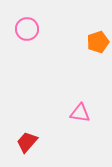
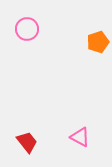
pink triangle: moved 24 px down; rotated 20 degrees clockwise
red trapezoid: rotated 100 degrees clockwise
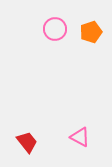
pink circle: moved 28 px right
orange pentagon: moved 7 px left, 10 px up
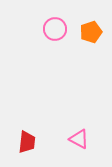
pink triangle: moved 1 px left, 2 px down
red trapezoid: rotated 45 degrees clockwise
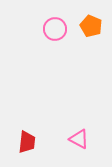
orange pentagon: moved 6 px up; rotated 30 degrees counterclockwise
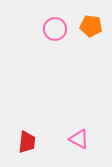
orange pentagon: rotated 15 degrees counterclockwise
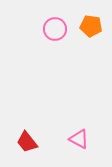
red trapezoid: rotated 135 degrees clockwise
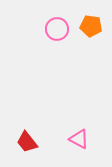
pink circle: moved 2 px right
